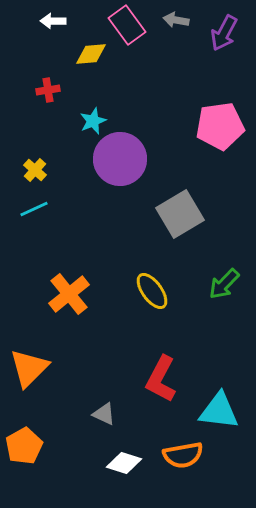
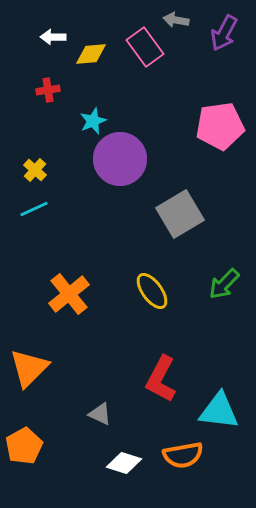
white arrow: moved 16 px down
pink rectangle: moved 18 px right, 22 px down
gray triangle: moved 4 px left
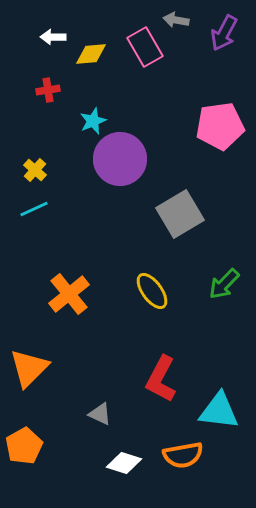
pink rectangle: rotated 6 degrees clockwise
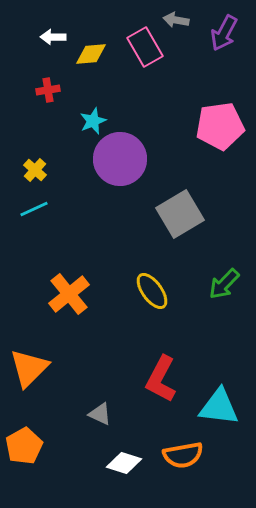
cyan triangle: moved 4 px up
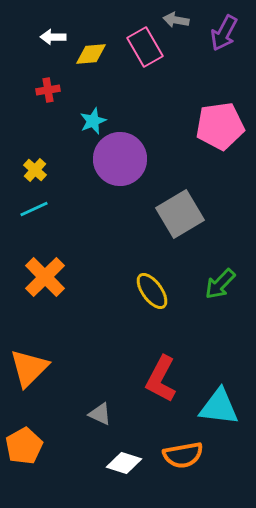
green arrow: moved 4 px left
orange cross: moved 24 px left, 17 px up; rotated 6 degrees counterclockwise
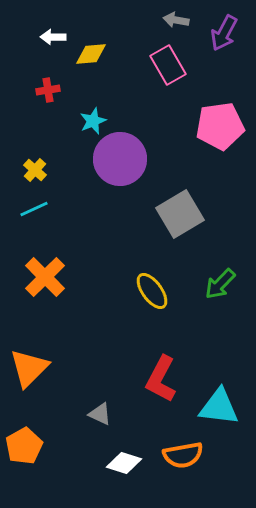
pink rectangle: moved 23 px right, 18 px down
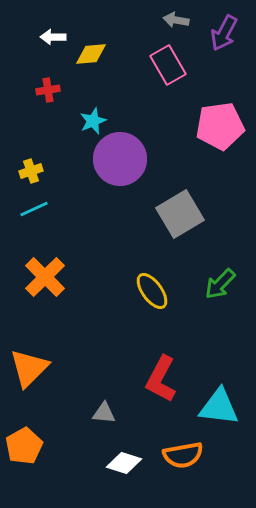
yellow cross: moved 4 px left, 1 px down; rotated 30 degrees clockwise
gray triangle: moved 4 px right, 1 px up; rotated 20 degrees counterclockwise
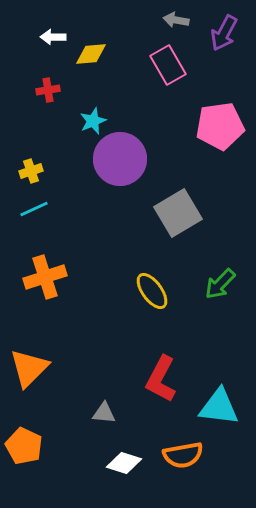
gray square: moved 2 px left, 1 px up
orange cross: rotated 27 degrees clockwise
orange pentagon: rotated 18 degrees counterclockwise
